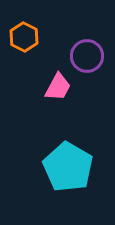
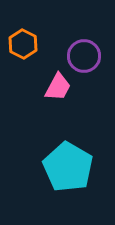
orange hexagon: moved 1 px left, 7 px down
purple circle: moved 3 px left
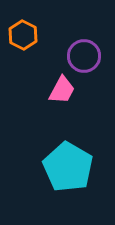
orange hexagon: moved 9 px up
pink trapezoid: moved 4 px right, 3 px down
